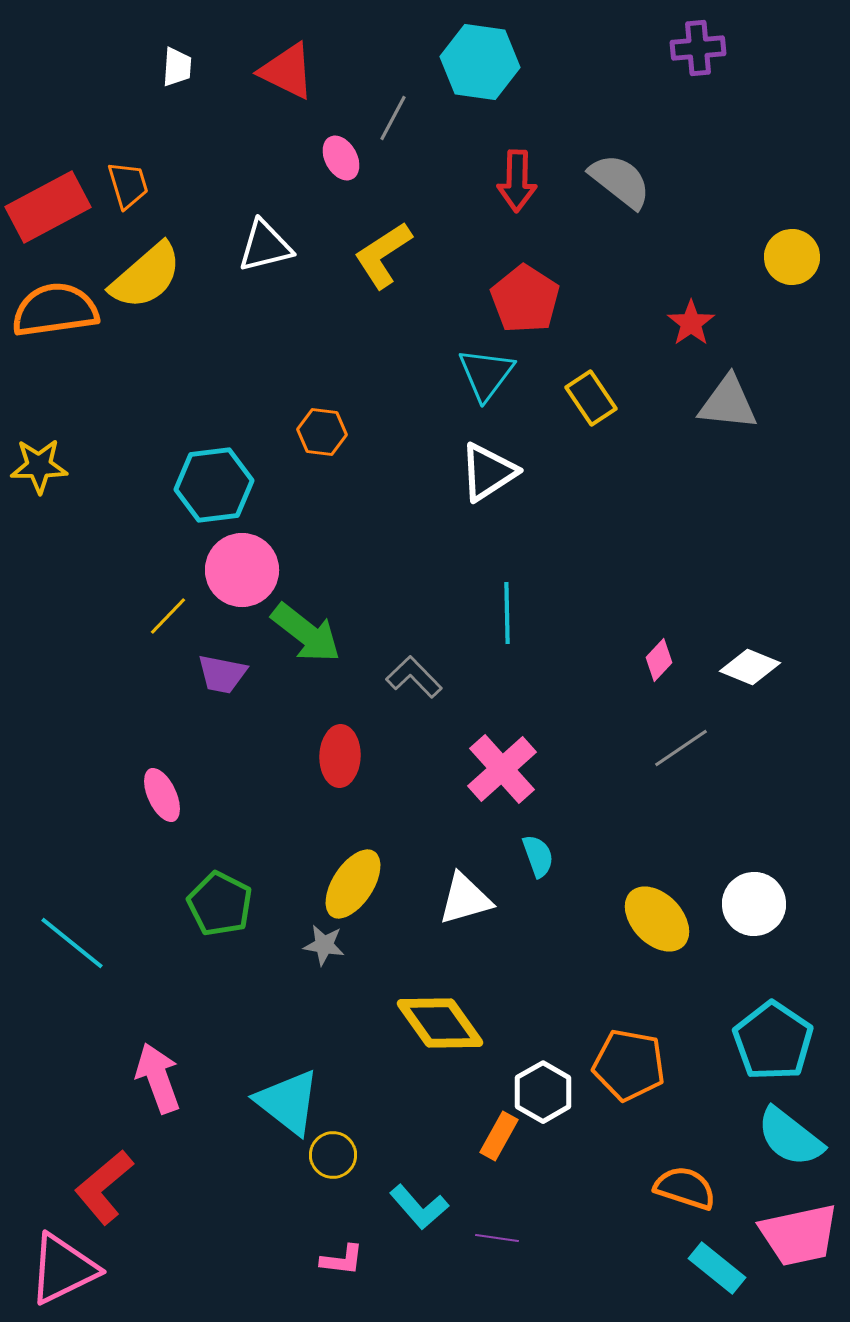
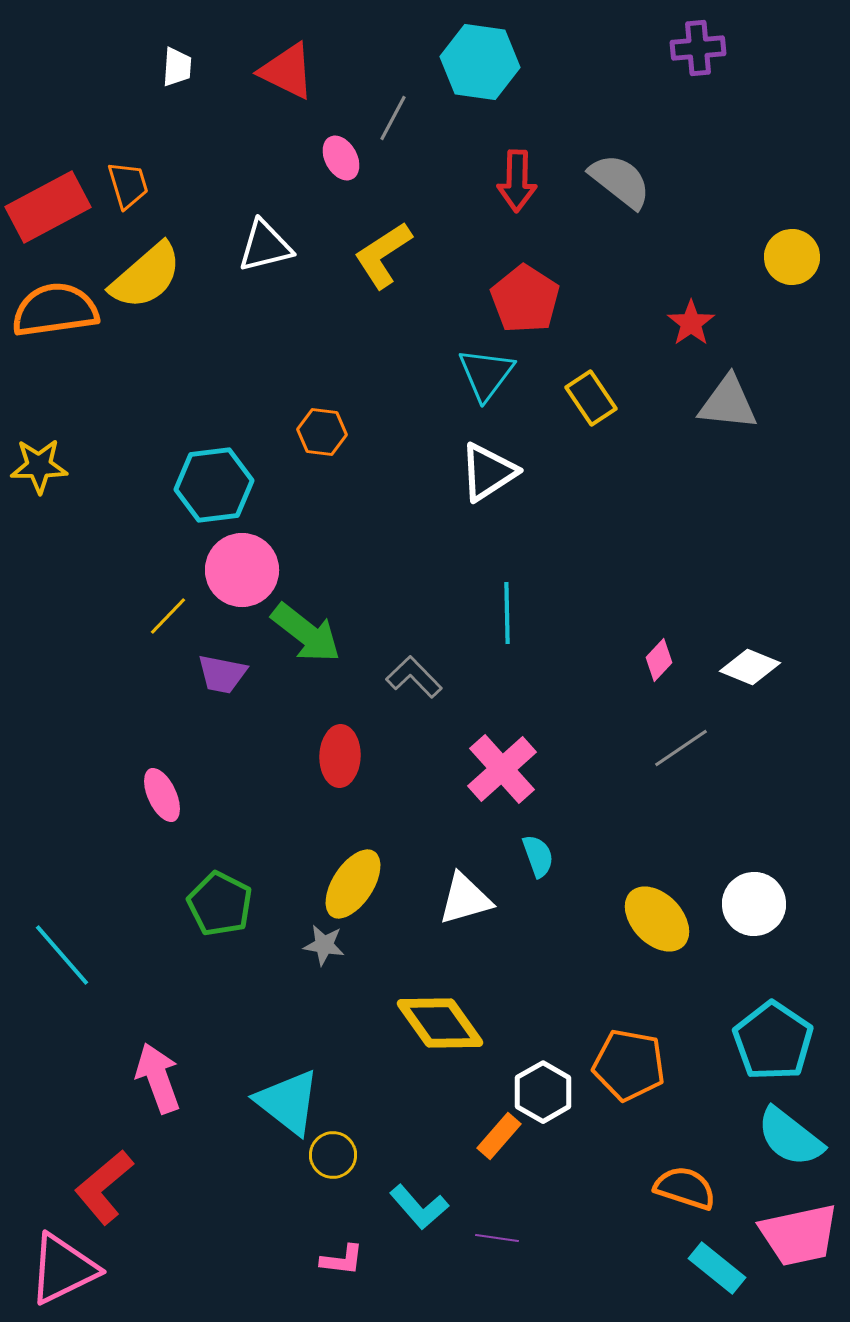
cyan line at (72, 943): moved 10 px left, 12 px down; rotated 10 degrees clockwise
orange rectangle at (499, 1136): rotated 12 degrees clockwise
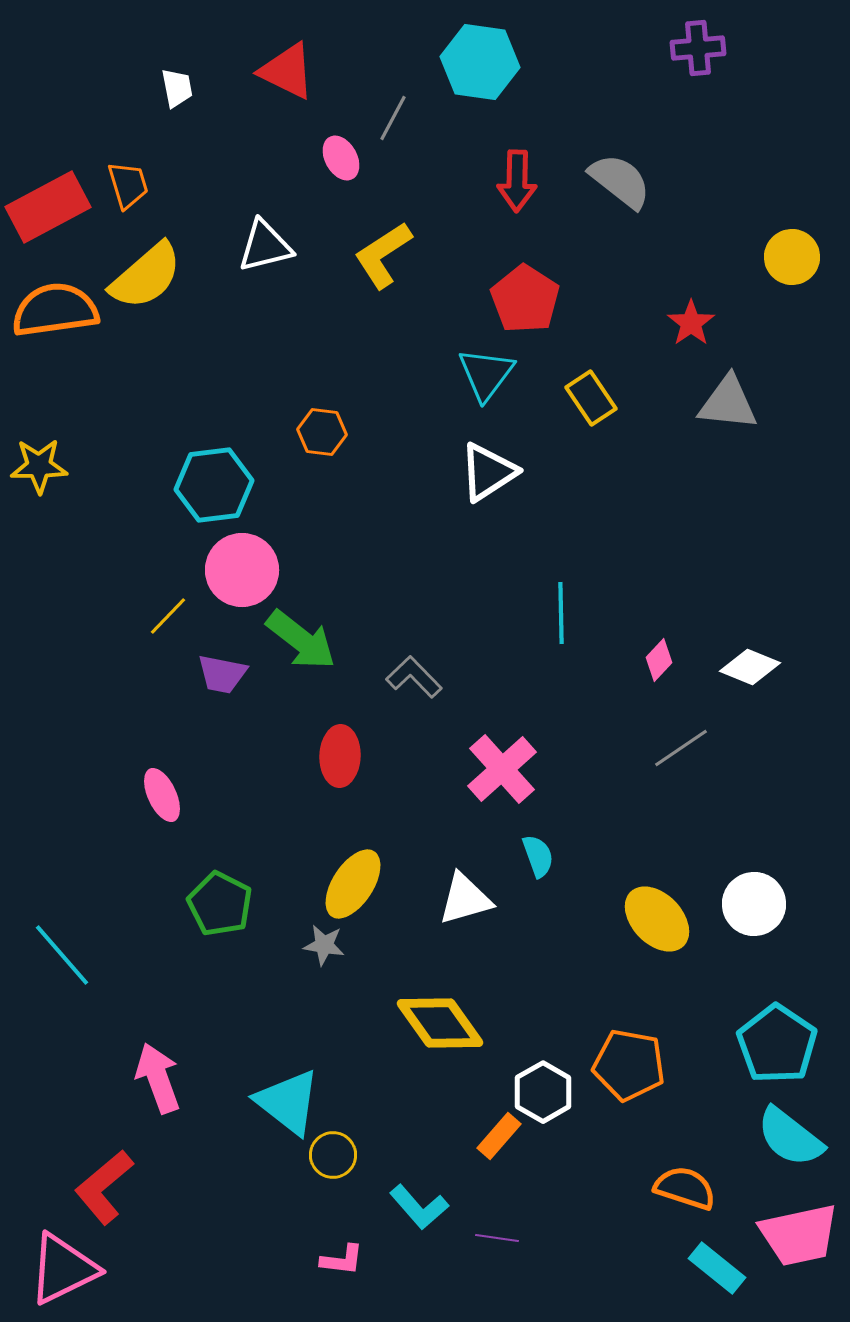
white trapezoid at (177, 67): moved 21 px down; rotated 15 degrees counterclockwise
cyan line at (507, 613): moved 54 px right
green arrow at (306, 633): moved 5 px left, 7 px down
cyan pentagon at (773, 1041): moved 4 px right, 3 px down
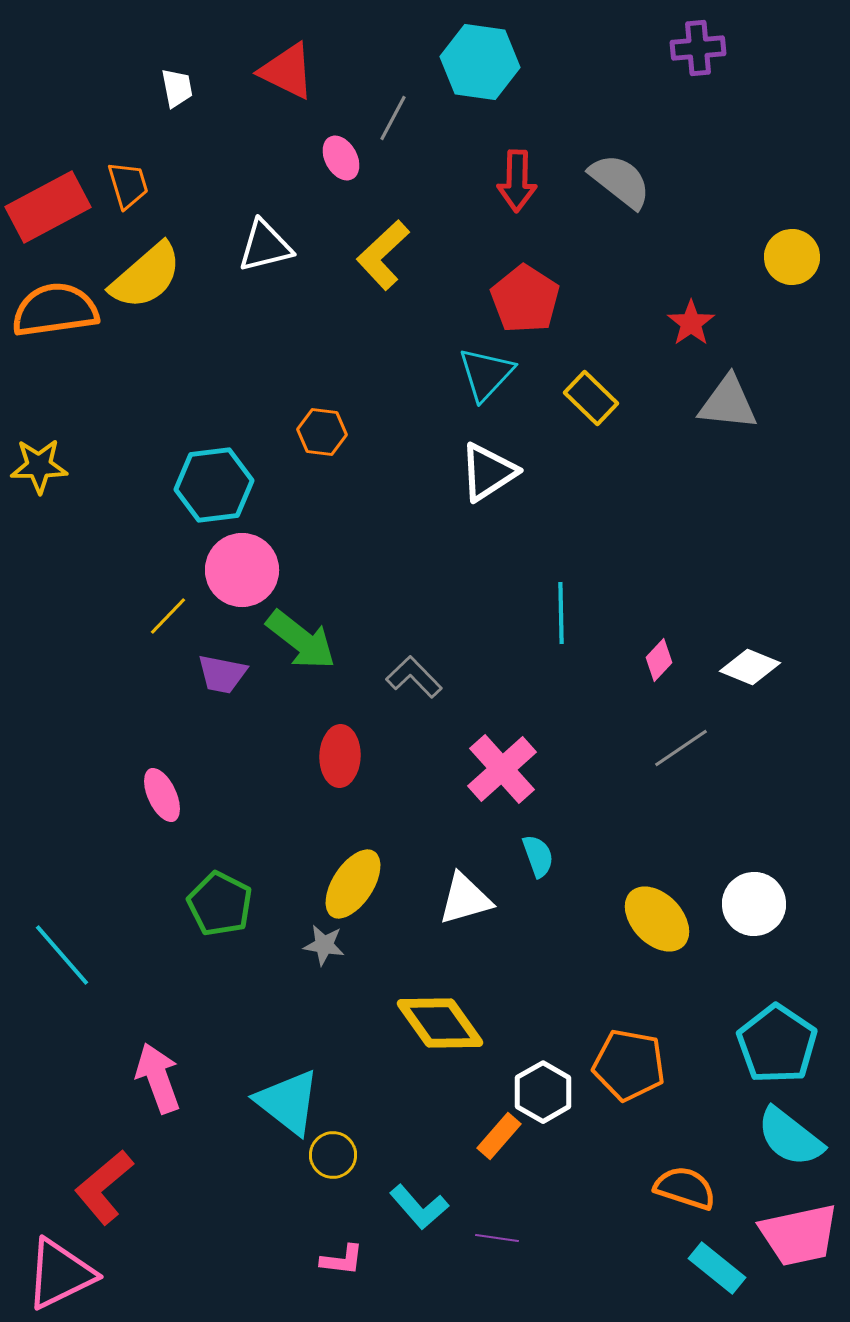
yellow L-shape at (383, 255): rotated 10 degrees counterclockwise
cyan triangle at (486, 374): rotated 6 degrees clockwise
yellow rectangle at (591, 398): rotated 12 degrees counterclockwise
pink triangle at (63, 1269): moved 3 px left, 5 px down
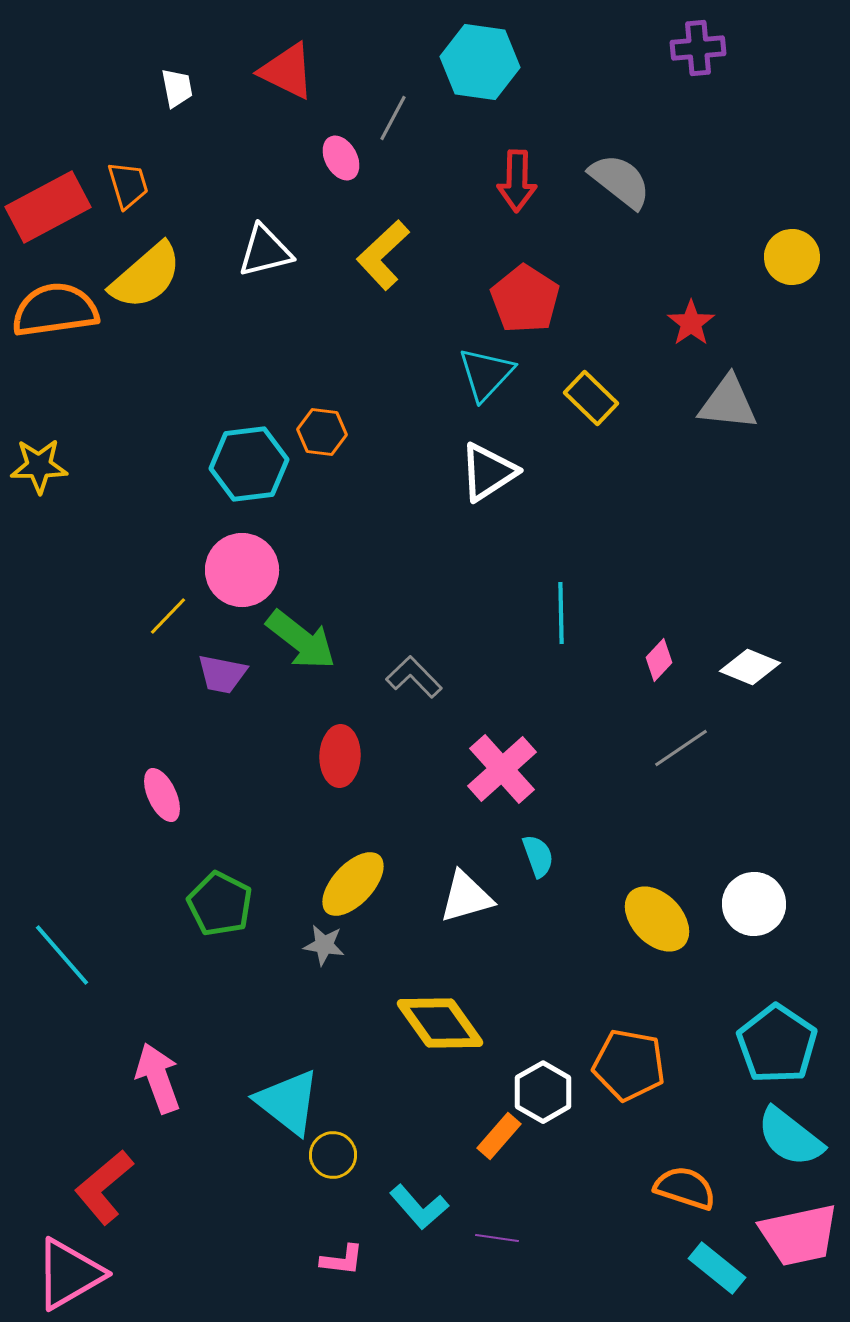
white triangle at (265, 246): moved 5 px down
cyan hexagon at (214, 485): moved 35 px right, 21 px up
yellow ellipse at (353, 884): rotated 10 degrees clockwise
white triangle at (465, 899): moved 1 px right, 2 px up
pink triangle at (60, 1274): moved 9 px right; rotated 4 degrees counterclockwise
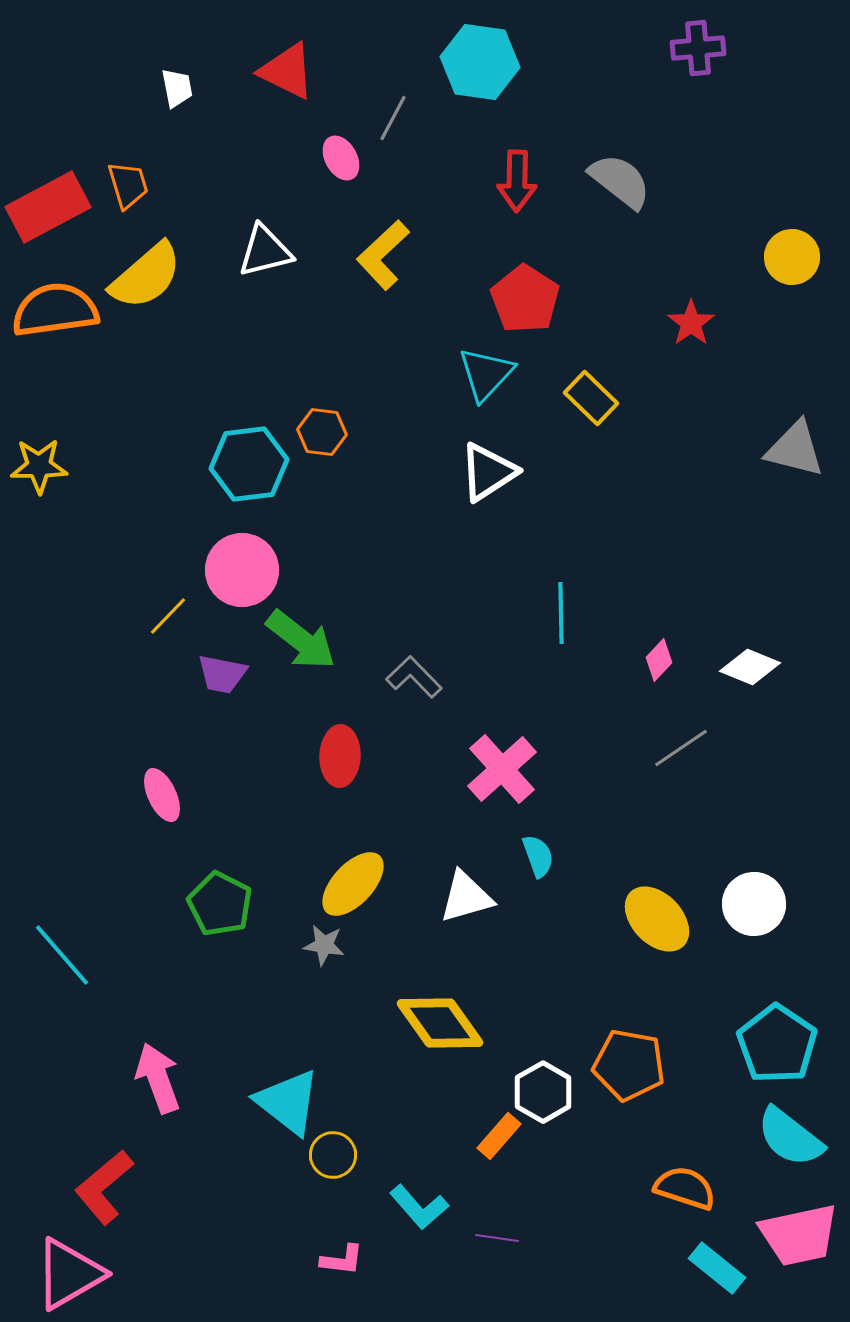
gray triangle at (728, 403): moved 67 px right, 46 px down; rotated 8 degrees clockwise
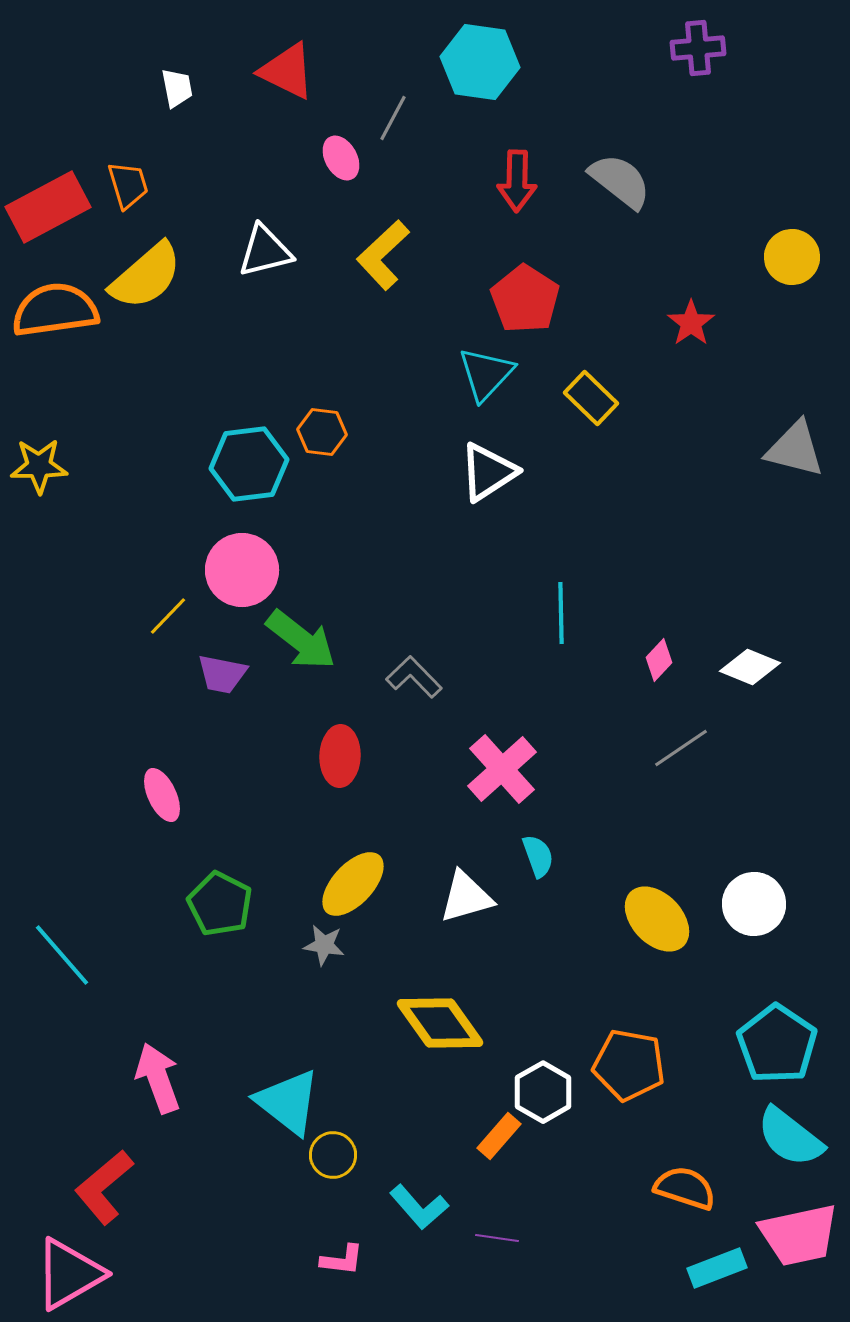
cyan rectangle at (717, 1268): rotated 60 degrees counterclockwise
